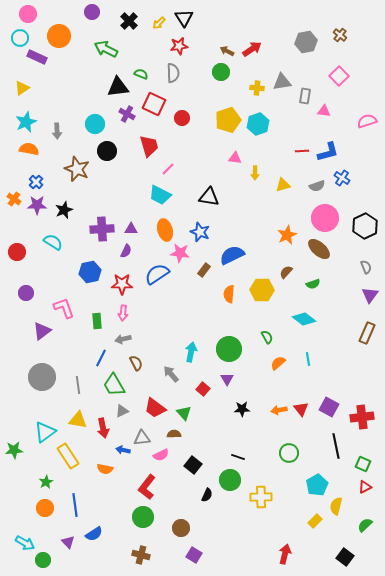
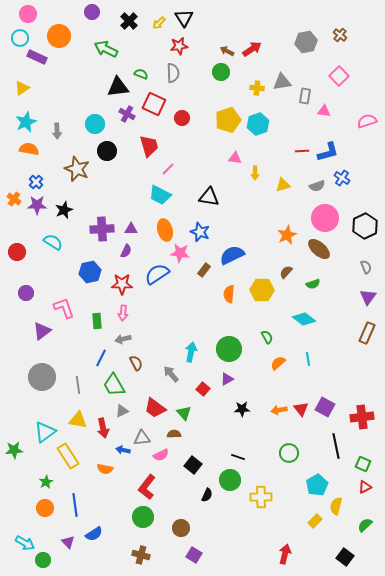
purple triangle at (370, 295): moved 2 px left, 2 px down
purple triangle at (227, 379): rotated 32 degrees clockwise
purple square at (329, 407): moved 4 px left
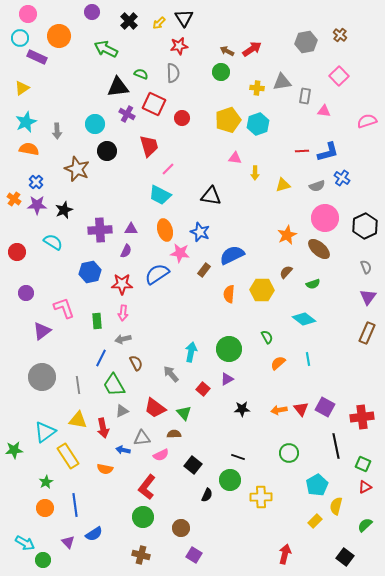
black triangle at (209, 197): moved 2 px right, 1 px up
purple cross at (102, 229): moved 2 px left, 1 px down
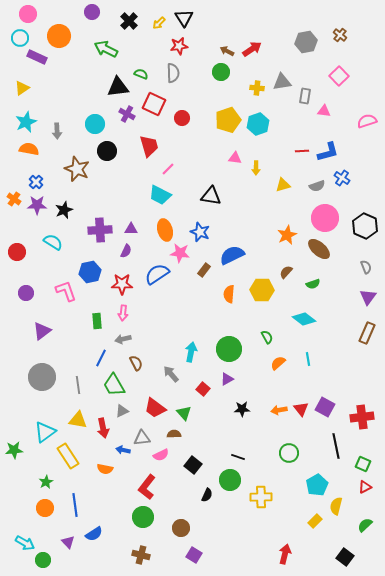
yellow arrow at (255, 173): moved 1 px right, 5 px up
black hexagon at (365, 226): rotated 10 degrees counterclockwise
pink L-shape at (64, 308): moved 2 px right, 17 px up
